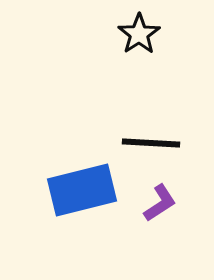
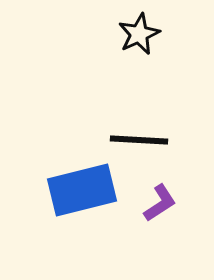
black star: rotated 9 degrees clockwise
black line: moved 12 px left, 3 px up
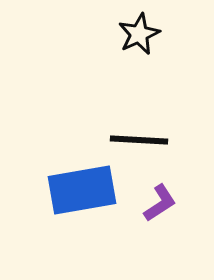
blue rectangle: rotated 4 degrees clockwise
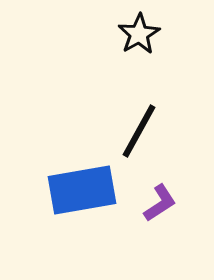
black star: rotated 6 degrees counterclockwise
black line: moved 9 px up; rotated 64 degrees counterclockwise
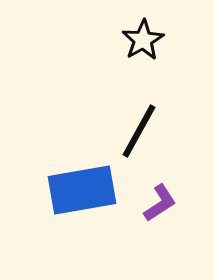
black star: moved 4 px right, 6 px down
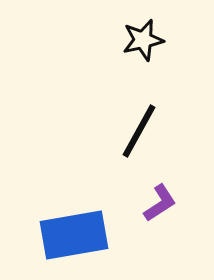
black star: rotated 18 degrees clockwise
blue rectangle: moved 8 px left, 45 px down
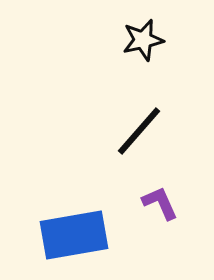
black line: rotated 12 degrees clockwise
purple L-shape: rotated 81 degrees counterclockwise
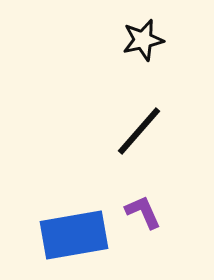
purple L-shape: moved 17 px left, 9 px down
